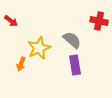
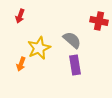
red arrow: moved 9 px right, 5 px up; rotated 72 degrees clockwise
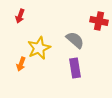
gray semicircle: moved 3 px right
purple rectangle: moved 3 px down
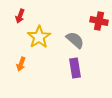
yellow star: moved 11 px up; rotated 10 degrees counterclockwise
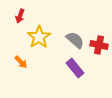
red cross: moved 24 px down
orange arrow: moved 2 px up; rotated 64 degrees counterclockwise
purple rectangle: rotated 30 degrees counterclockwise
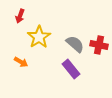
gray semicircle: moved 4 px down
orange arrow: rotated 16 degrees counterclockwise
purple rectangle: moved 4 px left, 1 px down
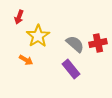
red arrow: moved 1 px left, 1 px down
yellow star: moved 1 px left, 1 px up
red cross: moved 1 px left, 2 px up; rotated 24 degrees counterclockwise
orange arrow: moved 5 px right, 2 px up
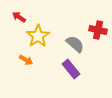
red arrow: rotated 104 degrees clockwise
red cross: moved 13 px up; rotated 24 degrees clockwise
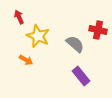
red arrow: rotated 32 degrees clockwise
yellow star: rotated 15 degrees counterclockwise
purple rectangle: moved 10 px right, 7 px down
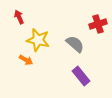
red cross: moved 6 px up; rotated 30 degrees counterclockwise
yellow star: moved 4 px down; rotated 10 degrees counterclockwise
